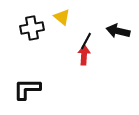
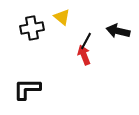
red arrow: rotated 24 degrees counterclockwise
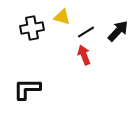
yellow triangle: rotated 24 degrees counterclockwise
black arrow: rotated 120 degrees clockwise
black line: moved 9 px up; rotated 30 degrees clockwise
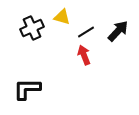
black cross: rotated 15 degrees counterclockwise
